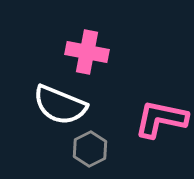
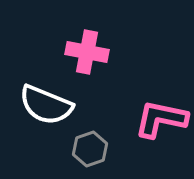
white semicircle: moved 14 px left
gray hexagon: rotated 8 degrees clockwise
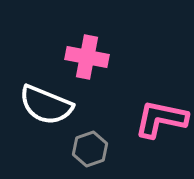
pink cross: moved 5 px down
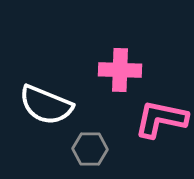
pink cross: moved 33 px right, 13 px down; rotated 9 degrees counterclockwise
gray hexagon: rotated 20 degrees clockwise
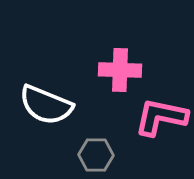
pink L-shape: moved 2 px up
gray hexagon: moved 6 px right, 6 px down
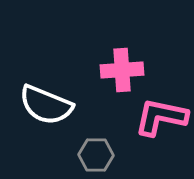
pink cross: moved 2 px right; rotated 6 degrees counterclockwise
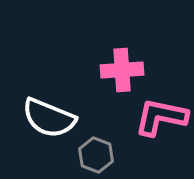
white semicircle: moved 3 px right, 13 px down
gray hexagon: rotated 20 degrees clockwise
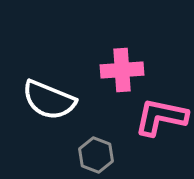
white semicircle: moved 18 px up
